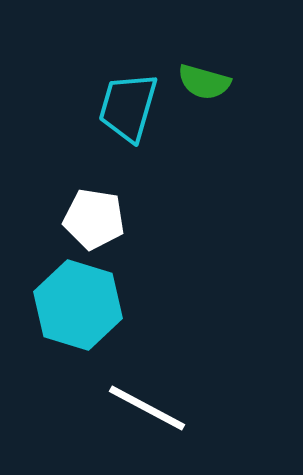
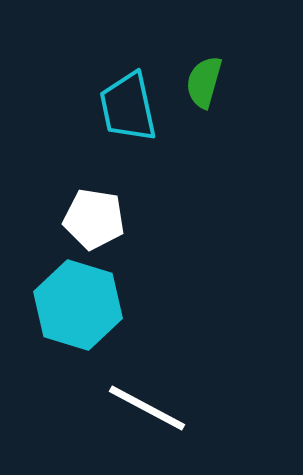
green semicircle: rotated 90 degrees clockwise
cyan trapezoid: rotated 28 degrees counterclockwise
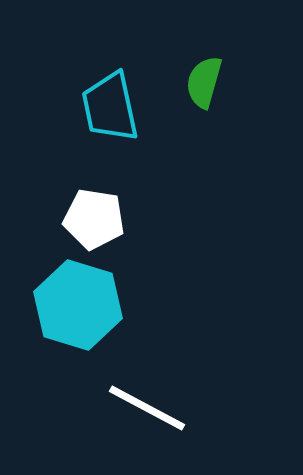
cyan trapezoid: moved 18 px left
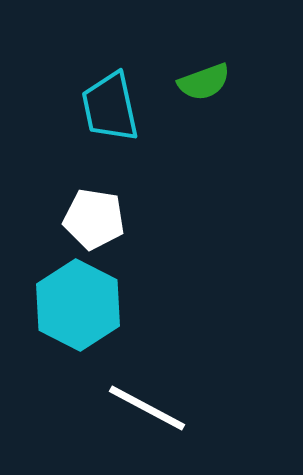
green semicircle: rotated 126 degrees counterclockwise
cyan hexagon: rotated 10 degrees clockwise
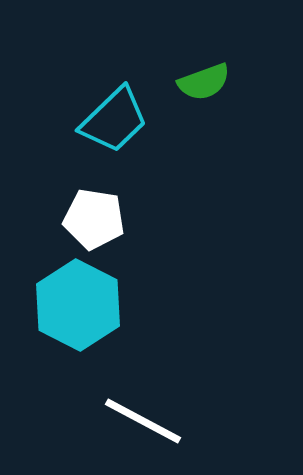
cyan trapezoid: moved 4 px right, 13 px down; rotated 122 degrees counterclockwise
white line: moved 4 px left, 13 px down
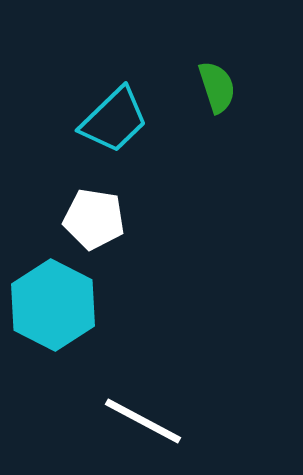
green semicircle: moved 13 px right, 5 px down; rotated 88 degrees counterclockwise
cyan hexagon: moved 25 px left
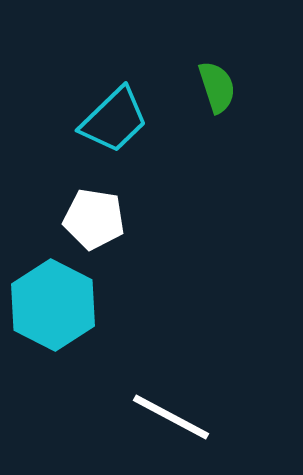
white line: moved 28 px right, 4 px up
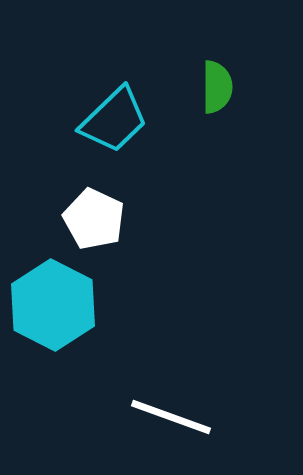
green semicircle: rotated 18 degrees clockwise
white pentagon: rotated 16 degrees clockwise
white line: rotated 8 degrees counterclockwise
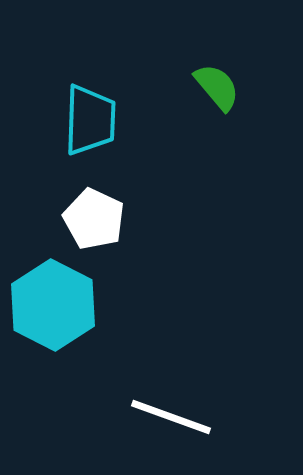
green semicircle: rotated 40 degrees counterclockwise
cyan trapezoid: moved 24 px left; rotated 44 degrees counterclockwise
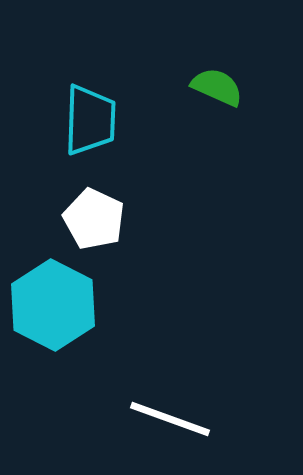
green semicircle: rotated 26 degrees counterclockwise
white line: moved 1 px left, 2 px down
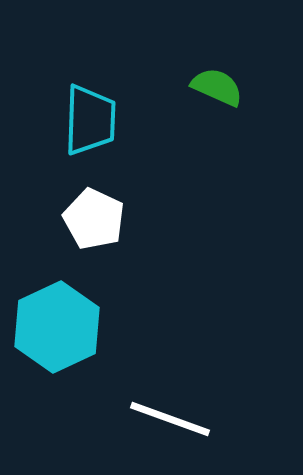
cyan hexagon: moved 4 px right, 22 px down; rotated 8 degrees clockwise
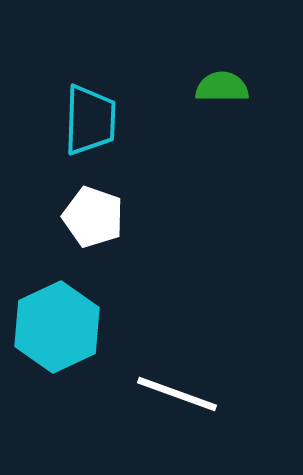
green semicircle: moved 5 px right; rotated 24 degrees counterclockwise
white pentagon: moved 1 px left, 2 px up; rotated 6 degrees counterclockwise
white line: moved 7 px right, 25 px up
